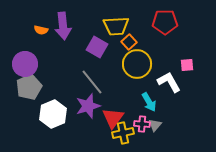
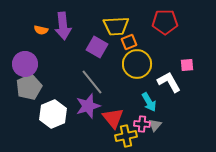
orange square: rotated 21 degrees clockwise
red triangle: rotated 15 degrees counterclockwise
yellow cross: moved 3 px right, 3 px down
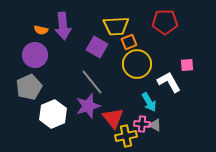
purple circle: moved 10 px right, 9 px up
gray triangle: rotated 40 degrees counterclockwise
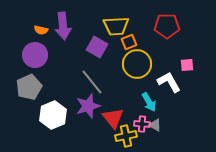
red pentagon: moved 2 px right, 4 px down
white hexagon: moved 1 px down
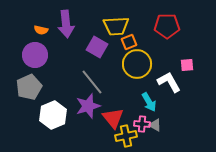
purple arrow: moved 3 px right, 2 px up
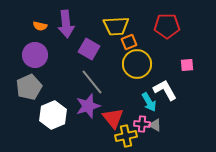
orange semicircle: moved 1 px left, 4 px up
purple square: moved 8 px left, 2 px down
white L-shape: moved 4 px left, 8 px down
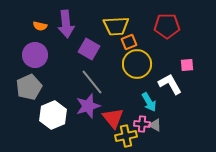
white L-shape: moved 5 px right, 6 px up
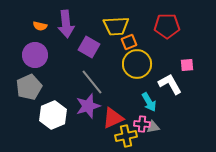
purple square: moved 2 px up
red triangle: rotated 45 degrees clockwise
gray triangle: moved 2 px left, 2 px down; rotated 40 degrees counterclockwise
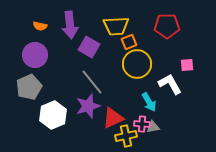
purple arrow: moved 4 px right, 1 px down
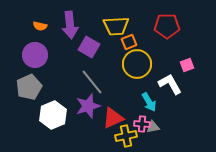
pink square: rotated 16 degrees counterclockwise
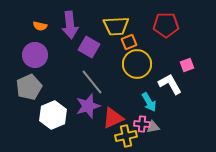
red pentagon: moved 1 px left, 1 px up
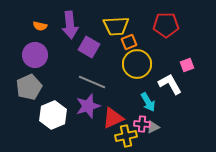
gray line: rotated 28 degrees counterclockwise
cyan arrow: moved 1 px left
gray triangle: rotated 16 degrees counterclockwise
